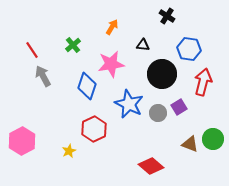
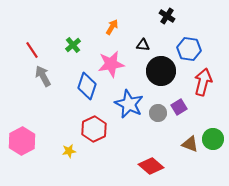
black circle: moved 1 px left, 3 px up
yellow star: rotated 16 degrees clockwise
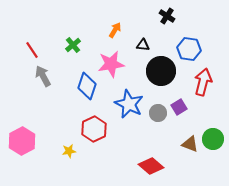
orange arrow: moved 3 px right, 3 px down
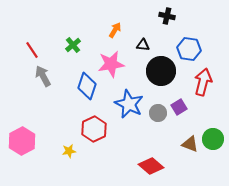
black cross: rotated 21 degrees counterclockwise
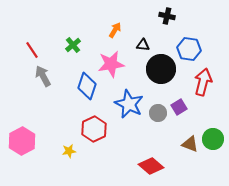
black circle: moved 2 px up
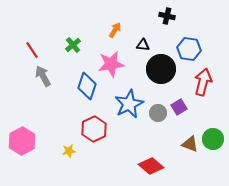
blue star: rotated 20 degrees clockwise
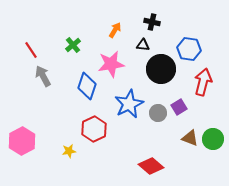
black cross: moved 15 px left, 6 px down
red line: moved 1 px left
brown triangle: moved 6 px up
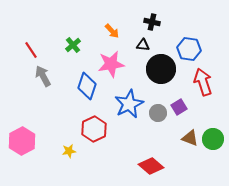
orange arrow: moved 3 px left, 1 px down; rotated 105 degrees clockwise
red arrow: rotated 32 degrees counterclockwise
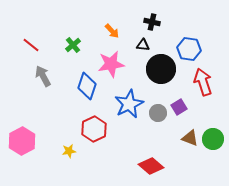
red line: moved 5 px up; rotated 18 degrees counterclockwise
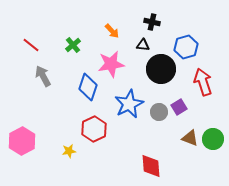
blue hexagon: moved 3 px left, 2 px up; rotated 25 degrees counterclockwise
blue diamond: moved 1 px right, 1 px down
gray circle: moved 1 px right, 1 px up
red diamond: rotated 45 degrees clockwise
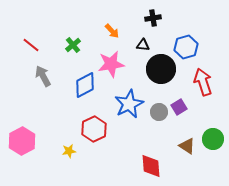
black cross: moved 1 px right, 4 px up; rotated 21 degrees counterclockwise
blue diamond: moved 3 px left, 2 px up; rotated 44 degrees clockwise
brown triangle: moved 3 px left, 8 px down; rotated 12 degrees clockwise
